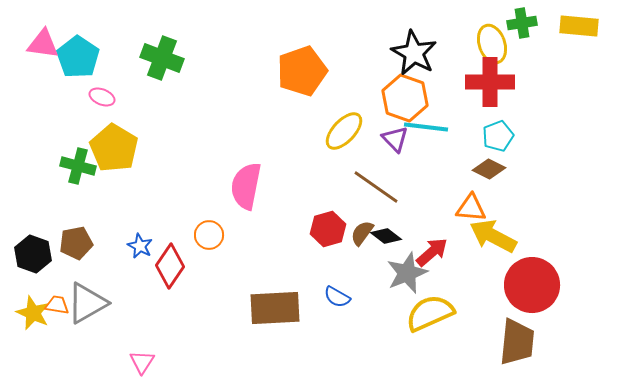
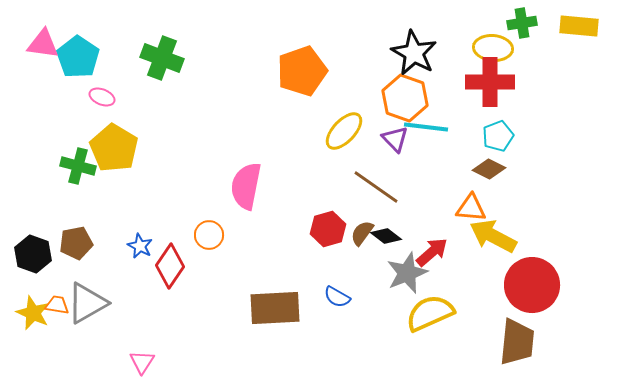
yellow ellipse at (492, 44): moved 1 px right, 4 px down; rotated 66 degrees counterclockwise
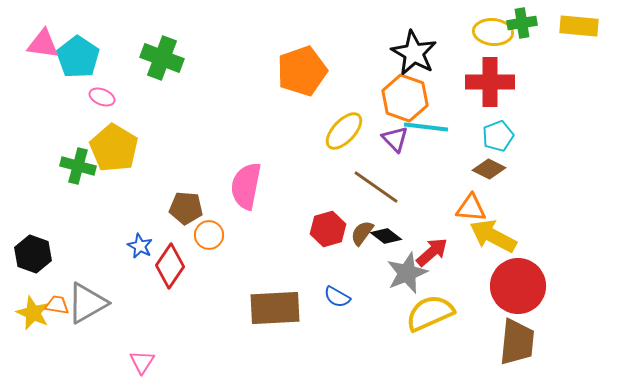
yellow ellipse at (493, 48): moved 16 px up
brown pentagon at (76, 243): moved 110 px right, 35 px up; rotated 16 degrees clockwise
red circle at (532, 285): moved 14 px left, 1 px down
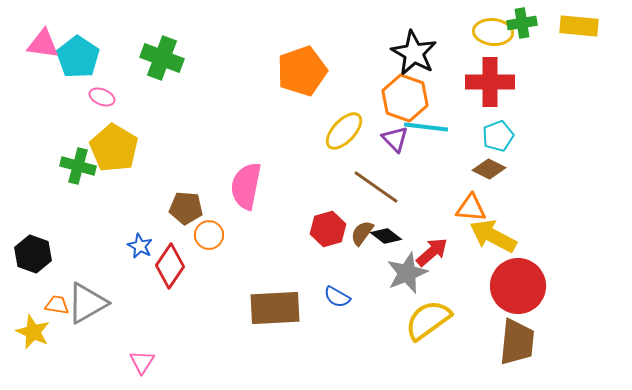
yellow star at (33, 313): moved 19 px down
yellow semicircle at (430, 313): moved 2 px left, 7 px down; rotated 12 degrees counterclockwise
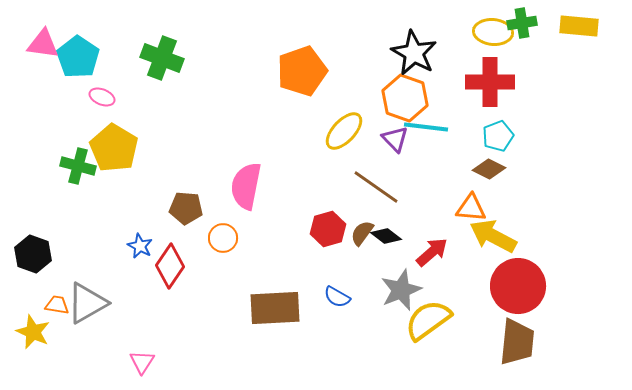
orange circle at (209, 235): moved 14 px right, 3 px down
gray star at (407, 273): moved 6 px left, 17 px down
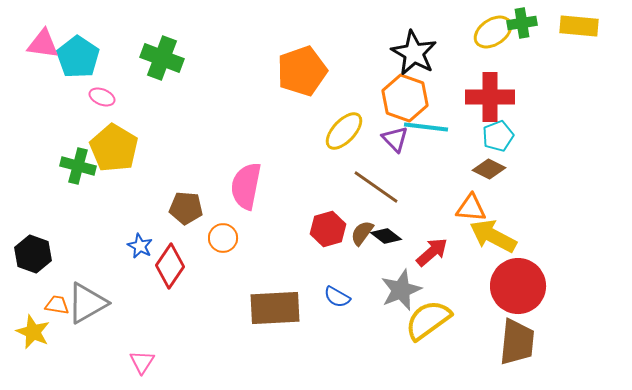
yellow ellipse at (493, 32): rotated 39 degrees counterclockwise
red cross at (490, 82): moved 15 px down
